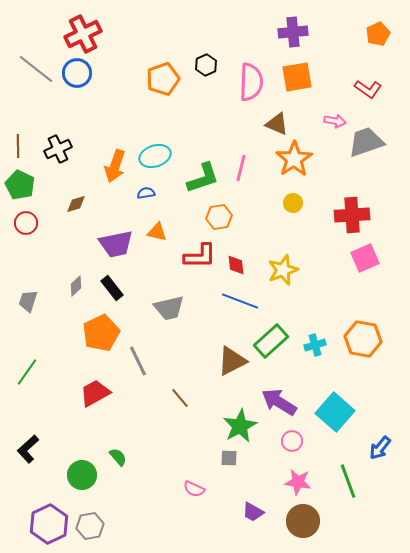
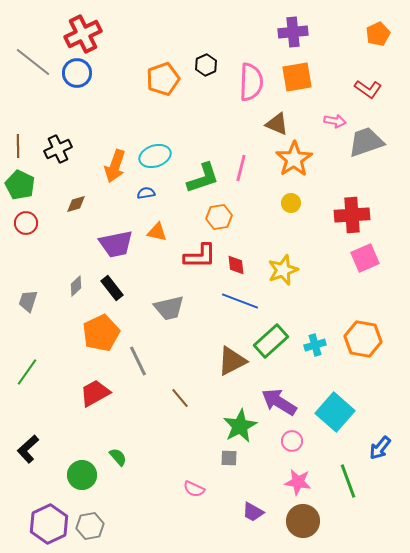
gray line at (36, 69): moved 3 px left, 7 px up
yellow circle at (293, 203): moved 2 px left
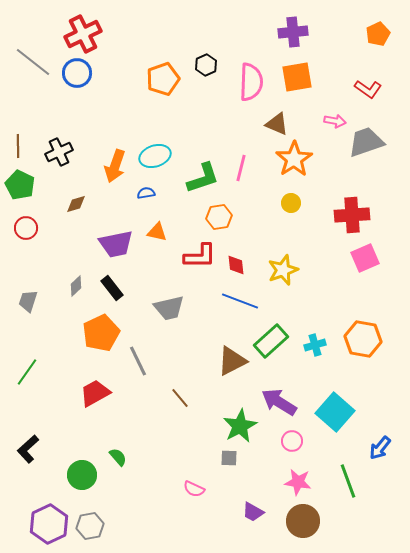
black cross at (58, 149): moved 1 px right, 3 px down
red circle at (26, 223): moved 5 px down
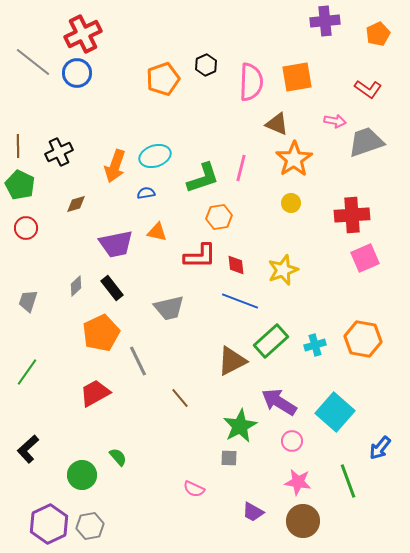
purple cross at (293, 32): moved 32 px right, 11 px up
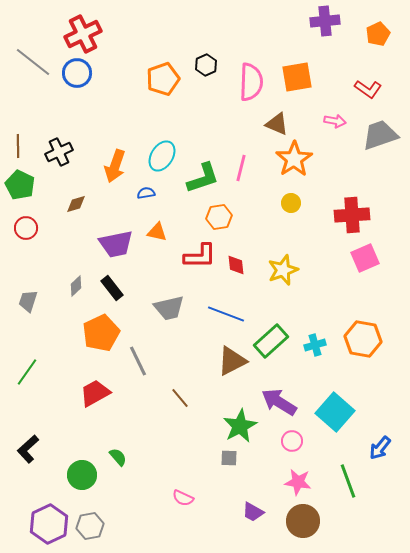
gray trapezoid at (366, 142): moved 14 px right, 7 px up
cyan ellipse at (155, 156): moved 7 px right; rotated 40 degrees counterclockwise
blue line at (240, 301): moved 14 px left, 13 px down
pink semicircle at (194, 489): moved 11 px left, 9 px down
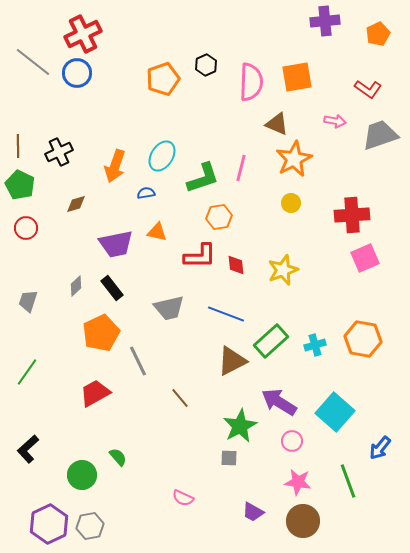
orange star at (294, 159): rotated 6 degrees clockwise
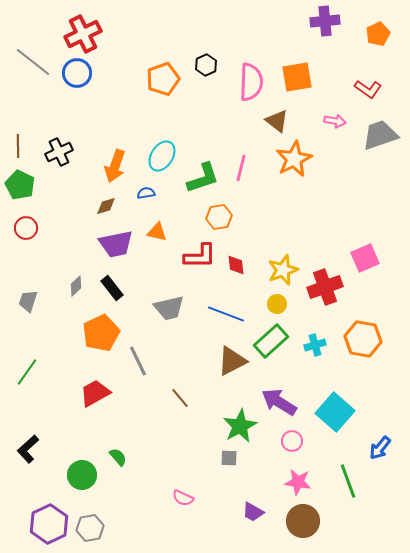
brown triangle at (277, 124): moved 3 px up; rotated 15 degrees clockwise
yellow circle at (291, 203): moved 14 px left, 101 px down
brown diamond at (76, 204): moved 30 px right, 2 px down
red cross at (352, 215): moved 27 px left, 72 px down; rotated 16 degrees counterclockwise
gray hexagon at (90, 526): moved 2 px down
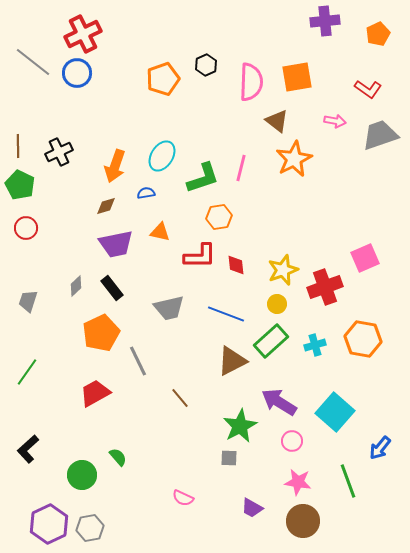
orange triangle at (157, 232): moved 3 px right
purple trapezoid at (253, 512): moved 1 px left, 4 px up
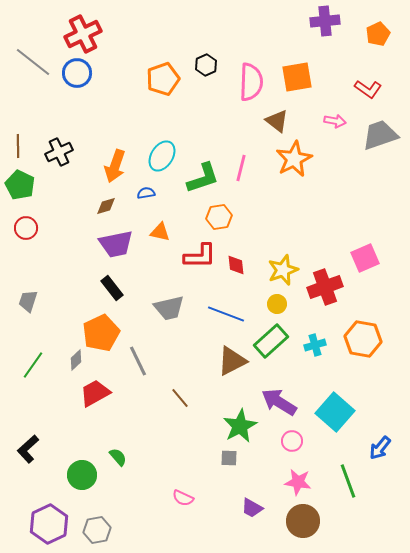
gray diamond at (76, 286): moved 74 px down
green line at (27, 372): moved 6 px right, 7 px up
gray hexagon at (90, 528): moved 7 px right, 2 px down
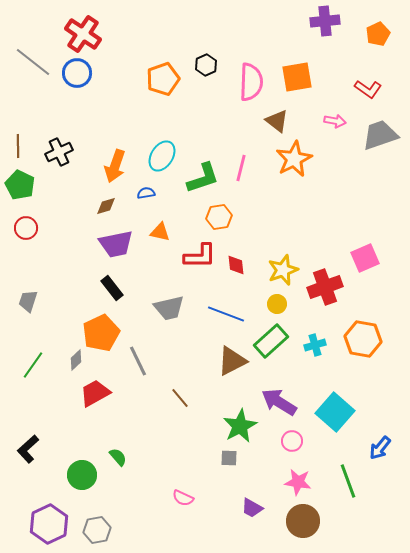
red cross at (83, 34): rotated 30 degrees counterclockwise
